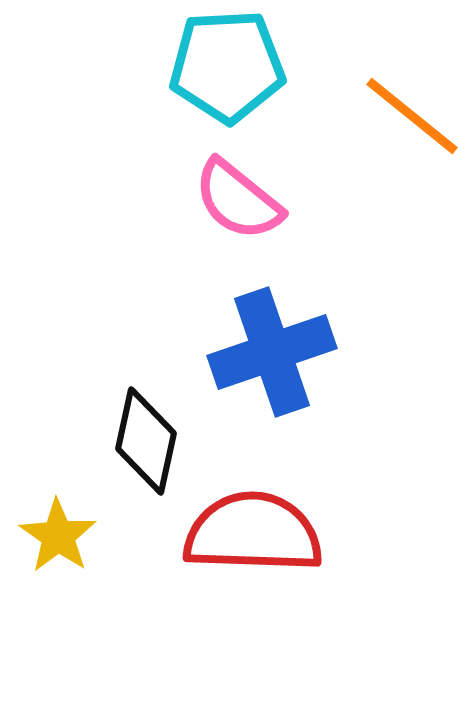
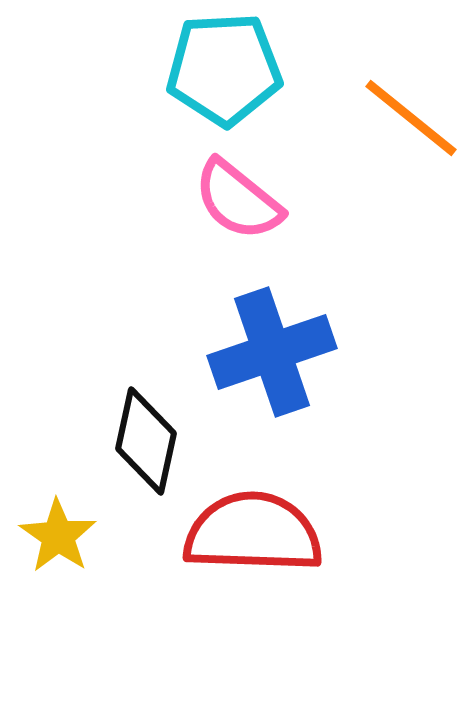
cyan pentagon: moved 3 px left, 3 px down
orange line: moved 1 px left, 2 px down
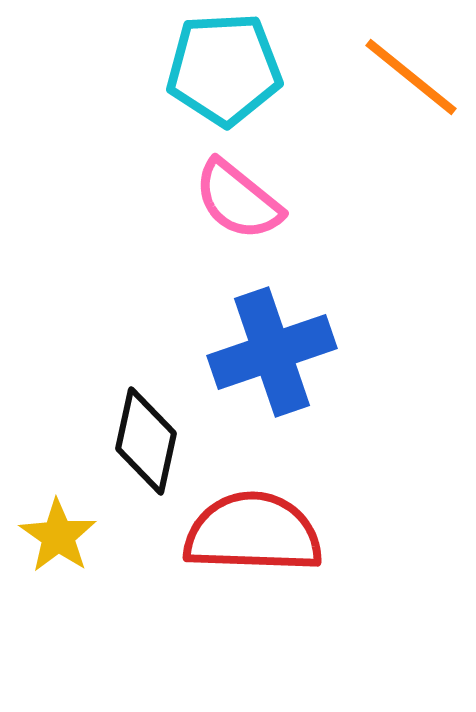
orange line: moved 41 px up
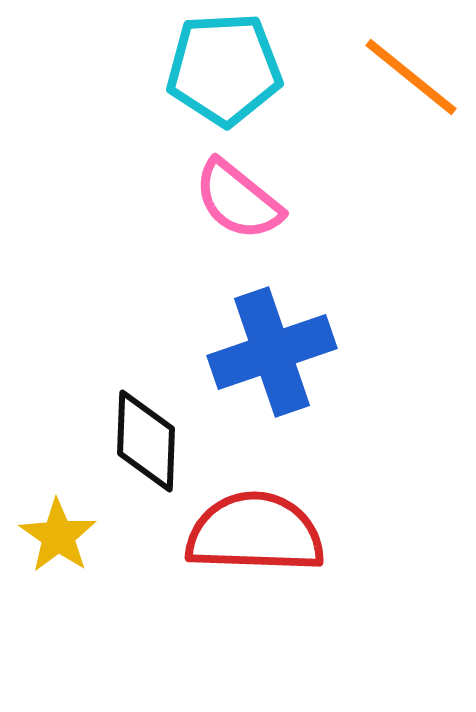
black diamond: rotated 10 degrees counterclockwise
red semicircle: moved 2 px right
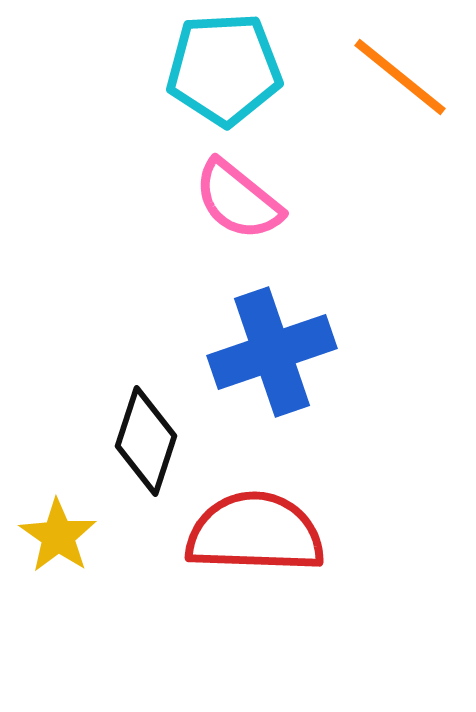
orange line: moved 11 px left
black diamond: rotated 16 degrees clockwise
